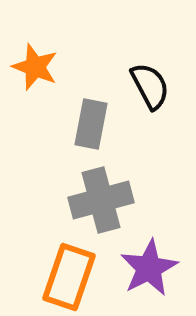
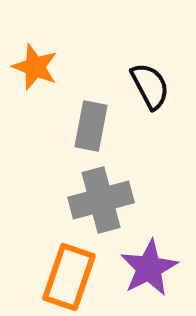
gray rectangle: moved 2 px down
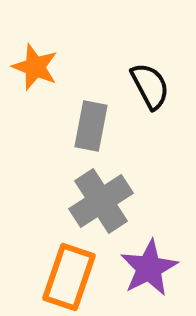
gray cross: moved 1 px down; rotated 18 degrees counterclockwise
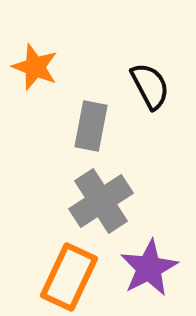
orange rectangle: rotated 6 degrees clockwise
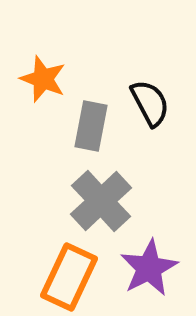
orange star: moved 8 px right, 12 px down
black semicircle: moved 17 px down
gray cross: rotated 10 degrees counterclockwise
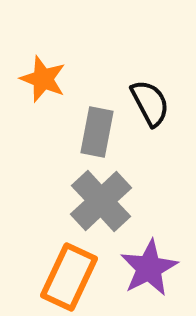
gray rectangle: moved 6 px right, 6 px down
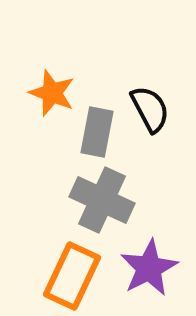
orange star: moved 9 px right, 14 px down
black semicircle: moved 6 px down
gray cross: moved 1 px right, 1 px up; rotated 22 degrees counterclockwise
orange rectangle: moved 3 px right, 1 px up
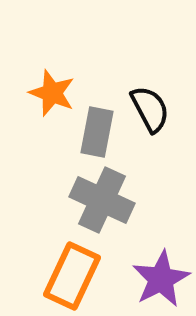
purple star: moved 12 px right, 11 px down
